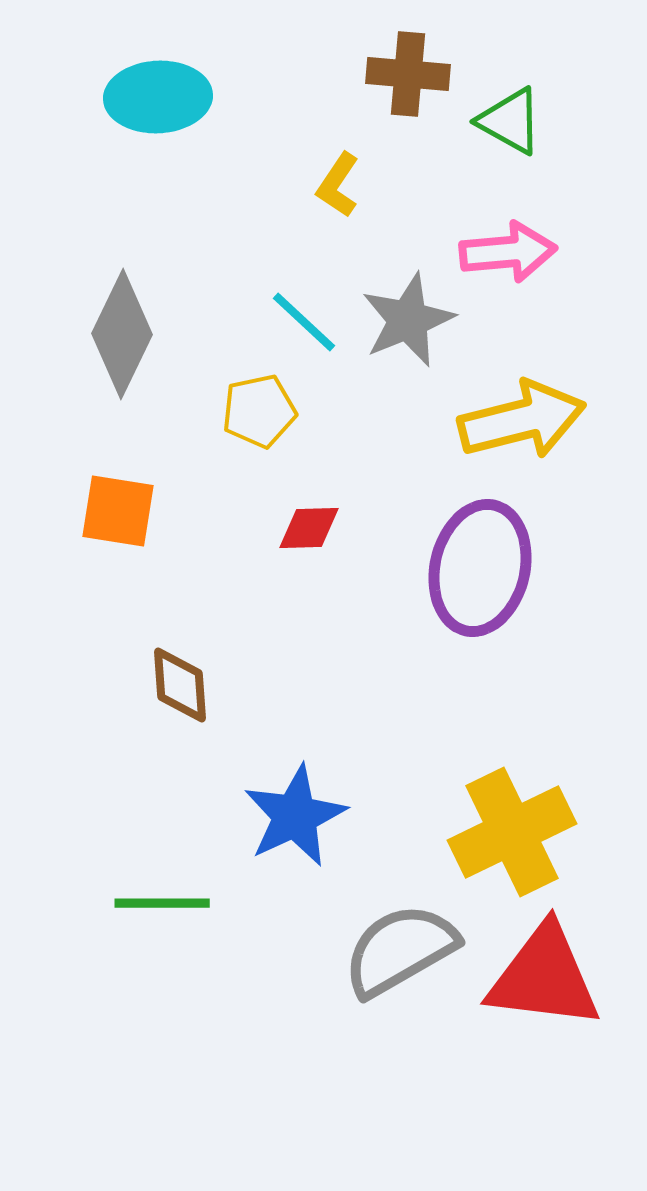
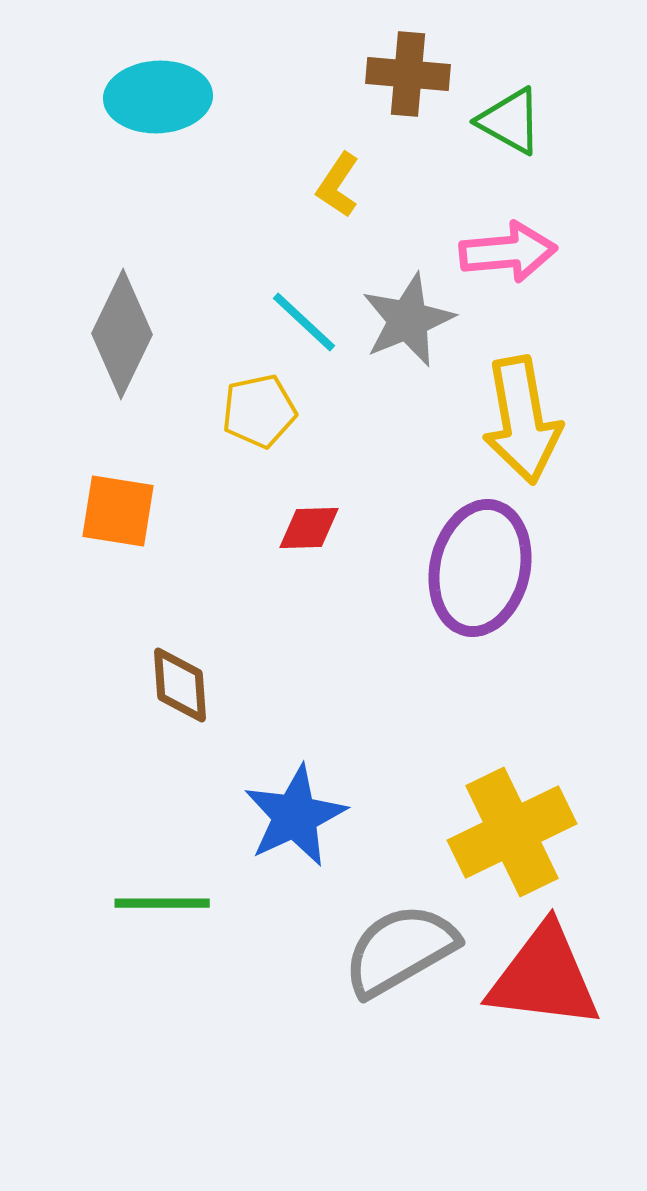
yellow arrow: rotated 94 degrees clockwise
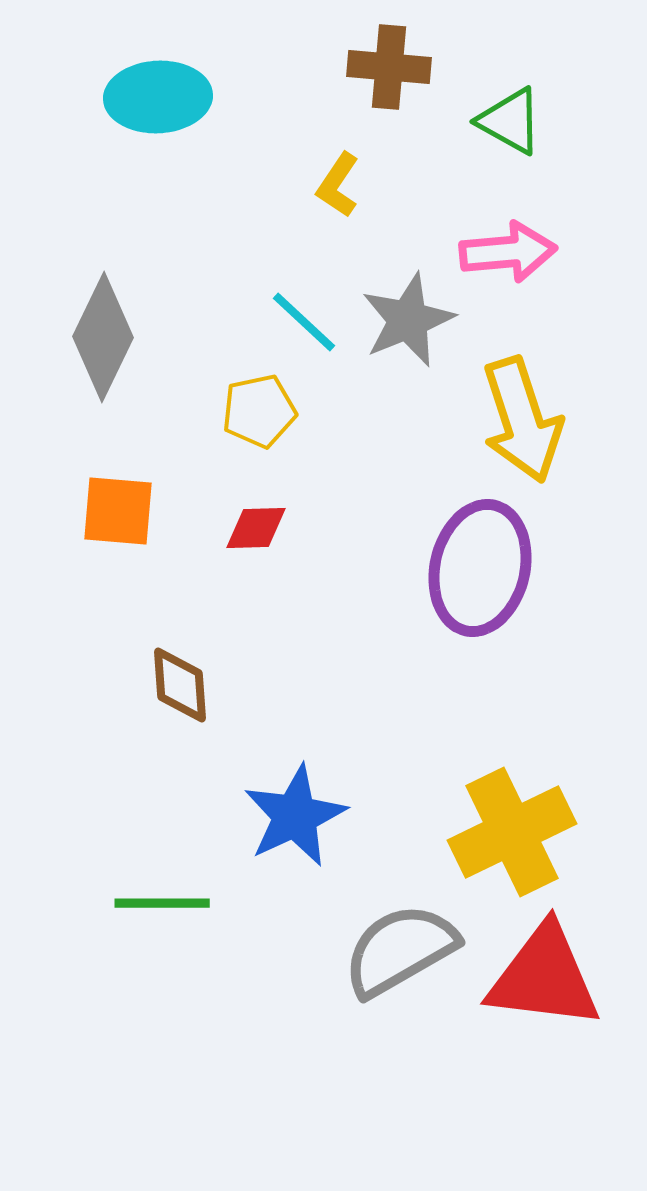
brown cross: moved 19 px left, 7 px up
gray diamond: moved 19 px left, 3 px down
yellow arrow: rotated 8 degrees counterclockwise
orange square: rotated 4 degrees counterclockwise
red diamond: moved 53 px left
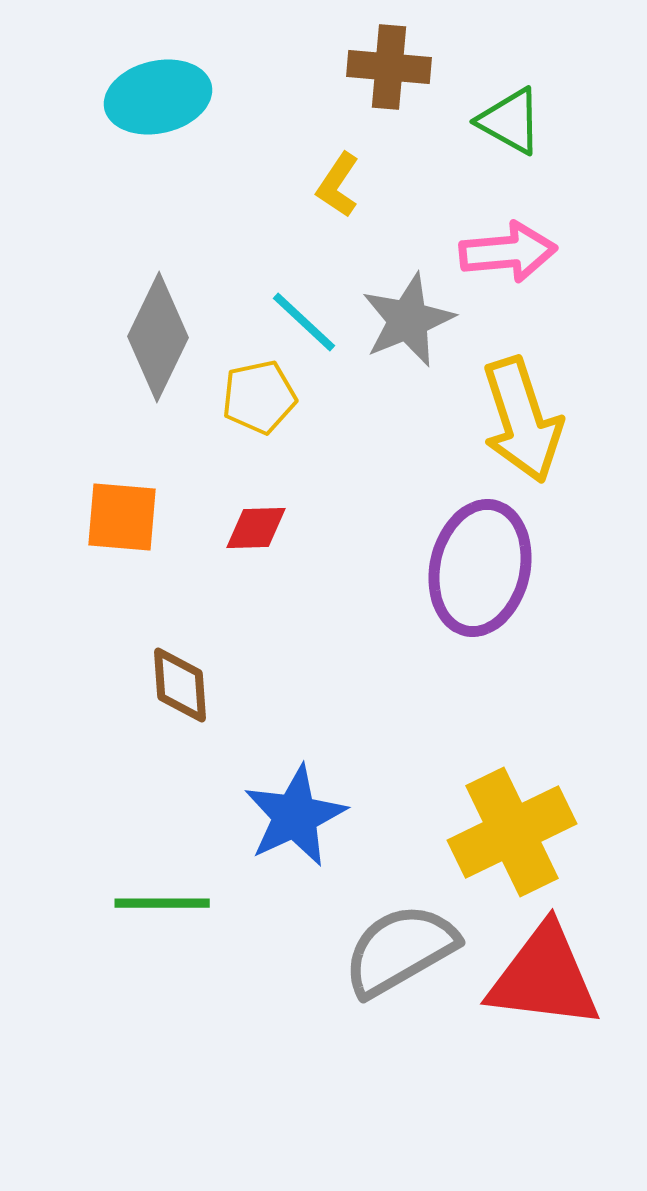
cyan ellipse: rotated 10 degrees counterclockwise
gray diamond: moved 55 px right
yellow pentagon: moved 14 px up
orange square: moved 4 px right, 6 px down
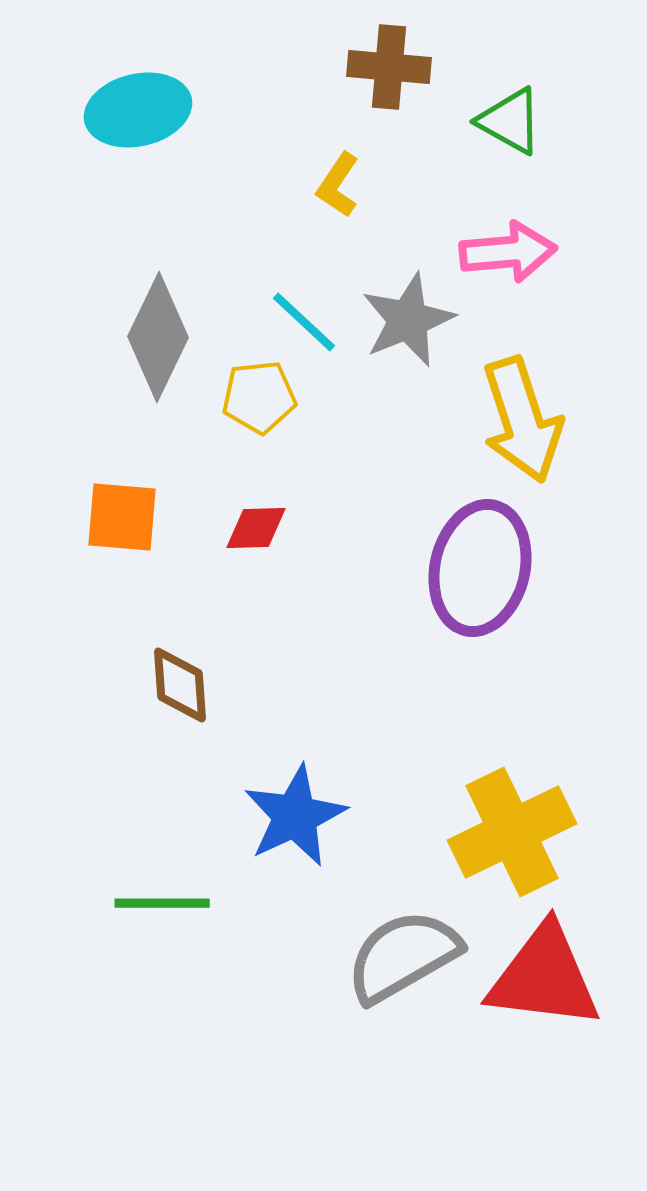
cyan ellipse: moved 20 px left, 13 px down
yellow pentagon: rotated 6 degrees clockwise
gray semicircle: moved 3 px right, 6 px down
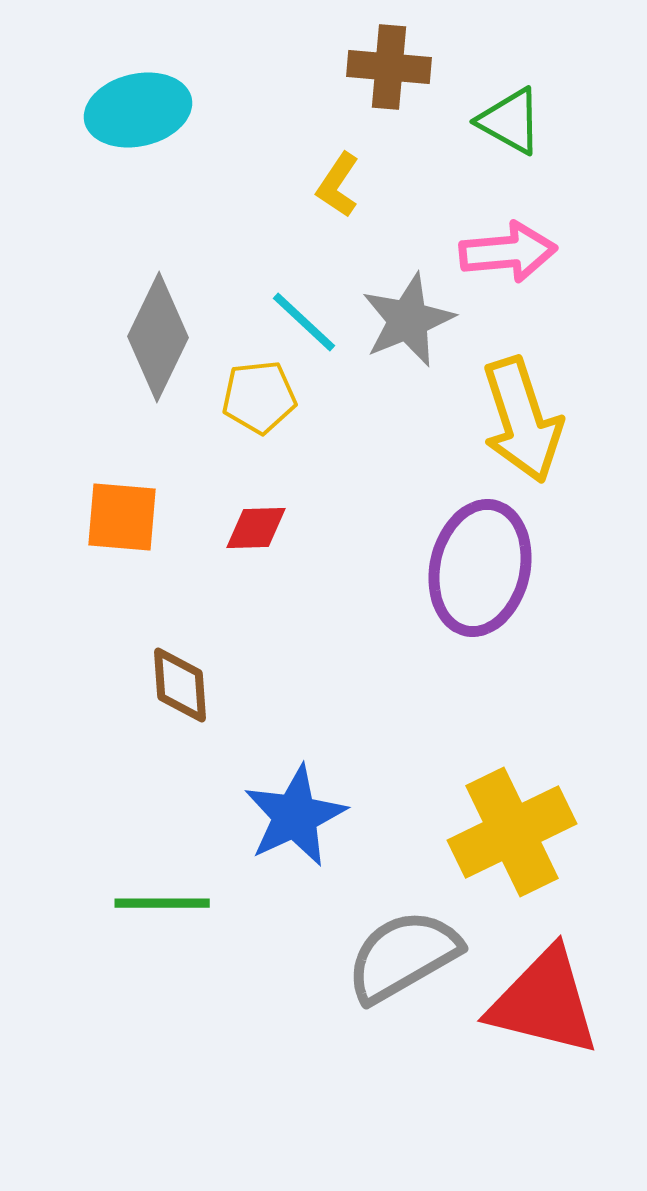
red triangle: moved 25 px down; rotated 7 degrees clockwise
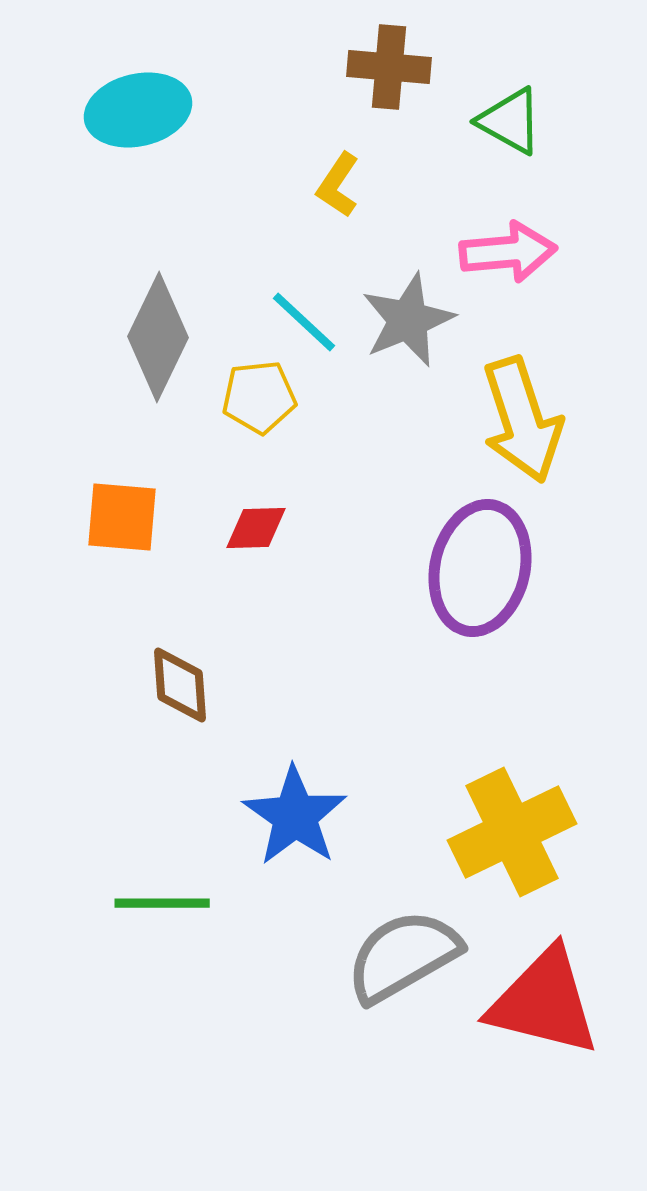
blue star: rotated 12 degrees counterclockwise
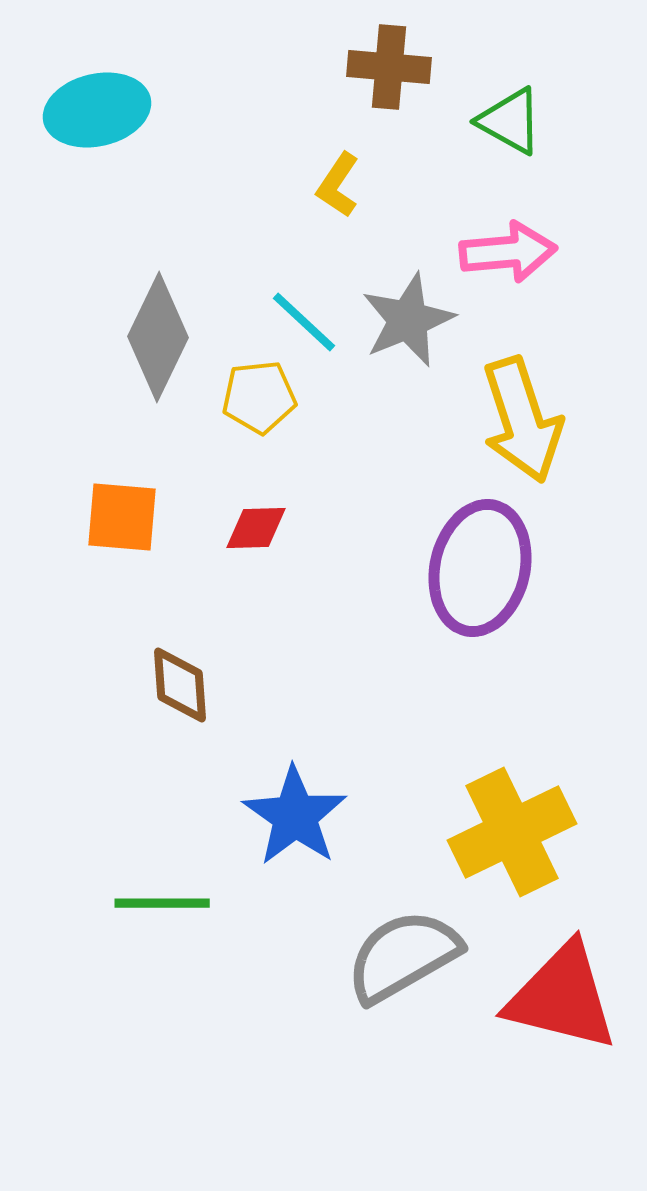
cyan ellipse: moved 41 px left
red triangle: moved 18 px right, 5 px up
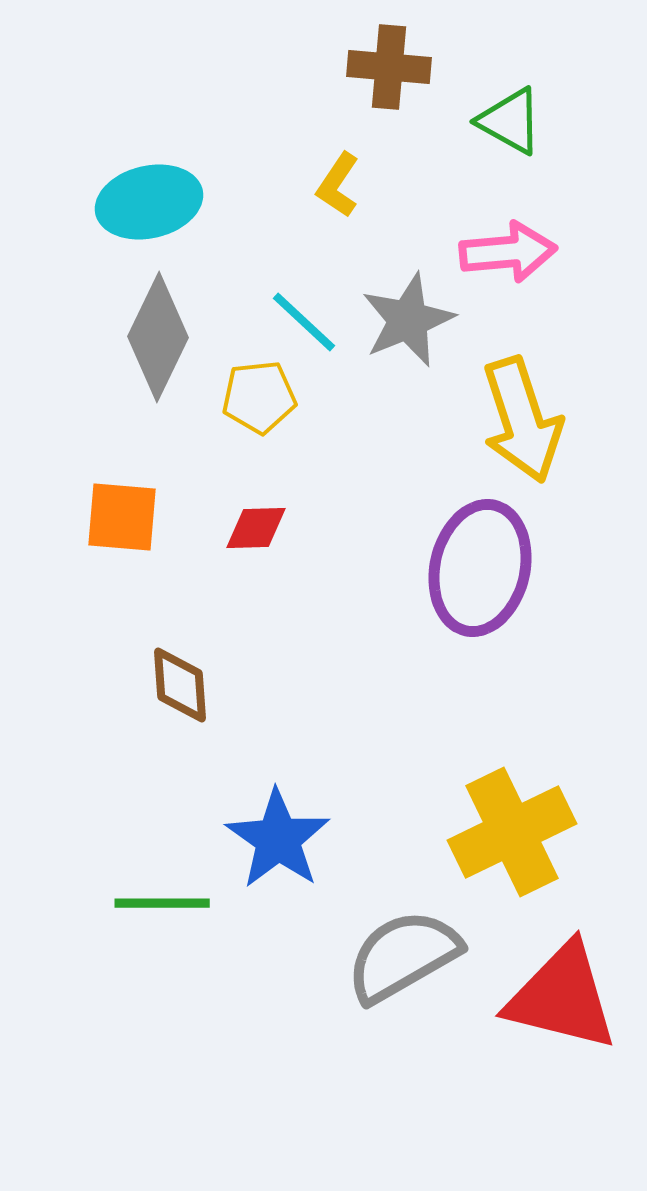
cyan ellipse: moved 52 px right, 92 px down
blue star: moved 17 px left, 23 px down
